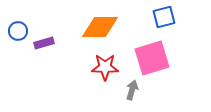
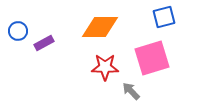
purple rectangle: rotated 12 degrees counterclockwise
gray arrow: moved 1 px left, 1 px down; rotated 60 degrees counterclockwise
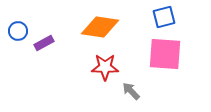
orange diamond: rotated 9 degrees clockwise
pink square: moved 13 px right, 4 px up; rotated 21 degrees clockwise
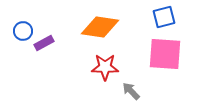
blue circle: moved 5 px right
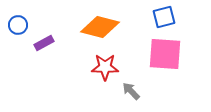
orange diamond: rotated 6 degrees clockwise
blue circle: moved 5 px left, 6 px up
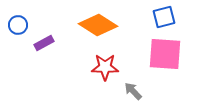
orange diamond: moved 2 px left, 2 px up; rotated 18 degrees clockwise
gray arrow: moved 2 px right
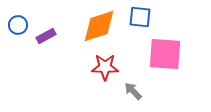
blue square: moved 24 px left; rotated 20 degrees clockwise
orange diamond: moved 1 px right, 1 px down; rotated 51 degrees counterclockwise
purple rectangle: moved 2 px right, 7 px up
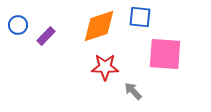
purple rectangle: rotated 18 degrees counterclockwise
